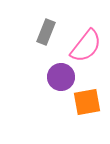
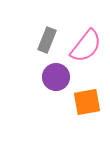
gray rectangle: moved 1 px right, 8 px down
purple circle: moved 5 px left
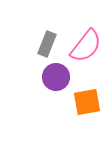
gray rectangle: moved 4 px down
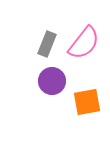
pink semicircle: moved 2 px left, 3 px up
purple circle: moved 4 px left, 4 px down
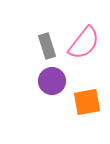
gray rectangle: moved 2 px down; rotated 40 degrees counterclockwise
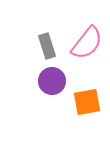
pink semicircle: moved 3 px right
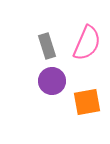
pink semicircle: rotated 15 degrees counterclockwise
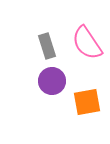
pink semicircle: rotated 123 degrees clockwise
